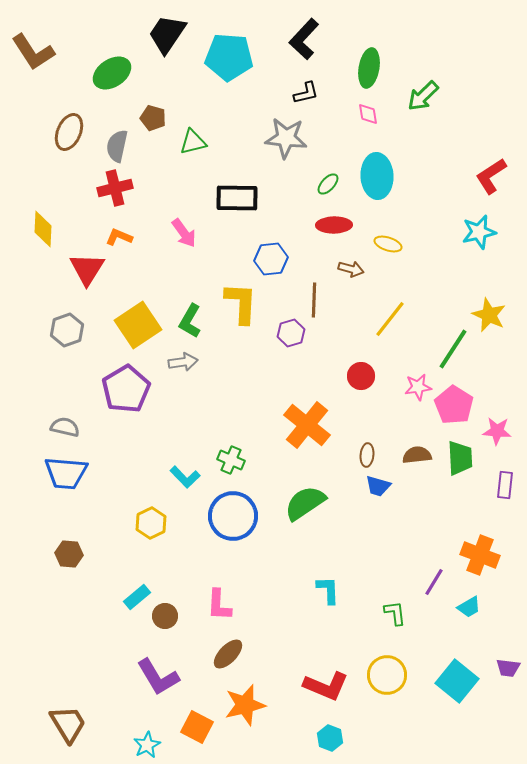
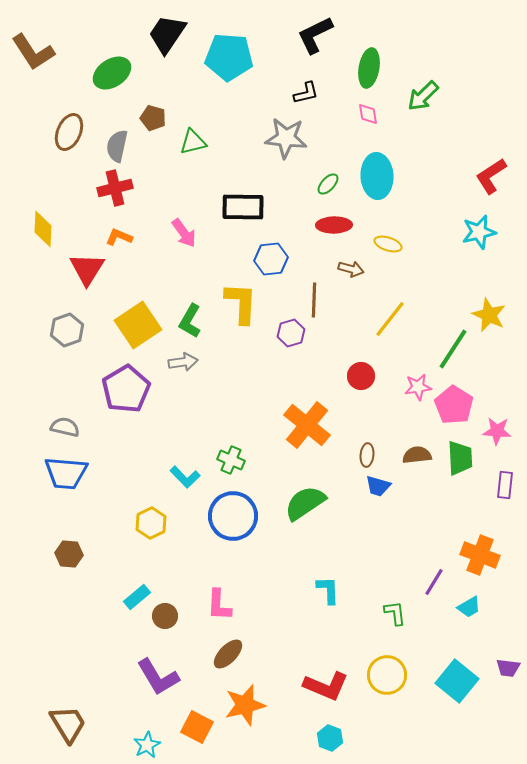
black L-shape at (304, 39): moved 11 px right, 4 px up; rotated 21 degrees clockwise
black rectangle at (237, 198): moved 6 px right, 9 px down
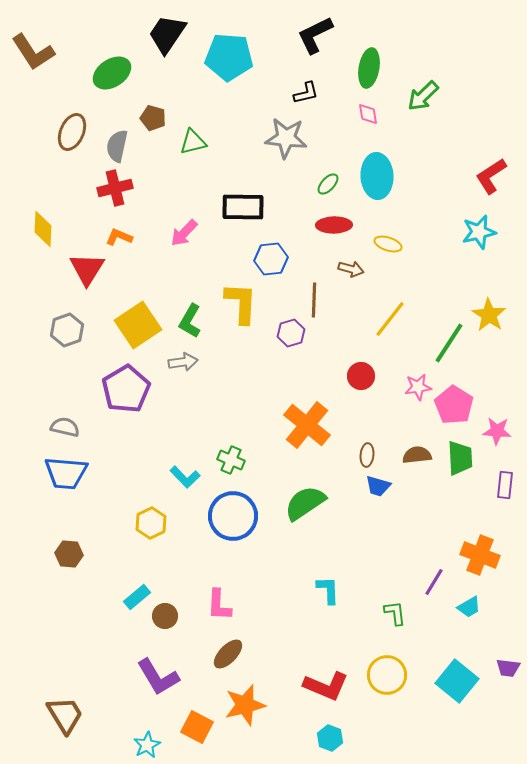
brown ellipse at (69, 132): moved 3 px right
pink arrow at (184, 233): rotated 80 degrees clockwise
yellow star at (489, 315): rotated 8 degrees clockwise
green line at (453, 349): moved 4 px left, 6 px up
brown trapezoid at (68, 724): moved 3 px left, 9 px up
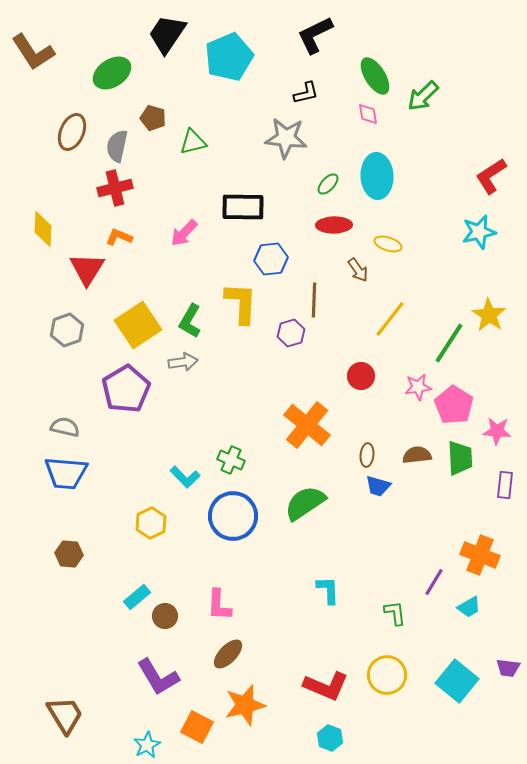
cyan pentagon at (229, 57): rotated 27 degrees counterclockwise
green ellipse at (369, 68): moved 6 px right, 8 px down; rotated 42 degrees counterclockwise
brown arrow at (351, 269): moved 7 px right, 1 px down; rotated 40 degrees clockwise
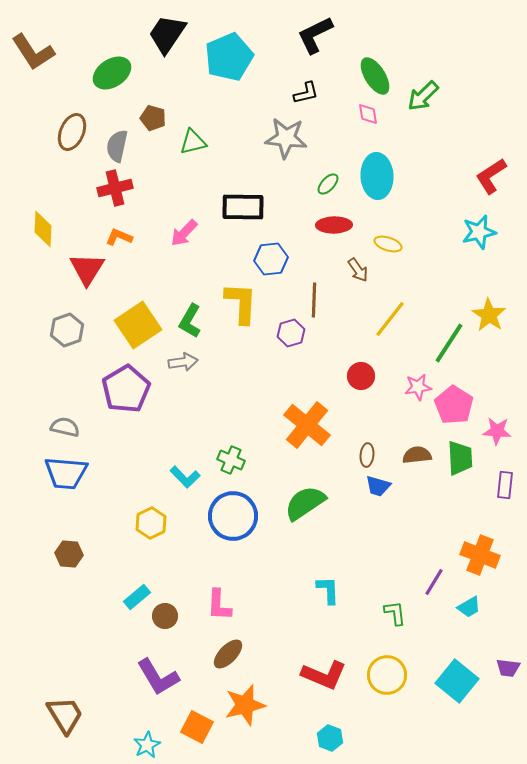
red L-shape at (326, 686): moved 2 px left, 11 px up
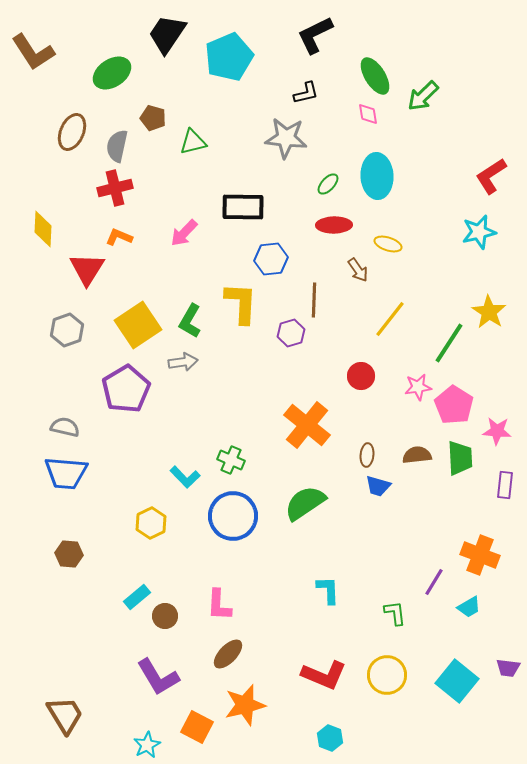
yellow star at (489, 315): moved 3 px up
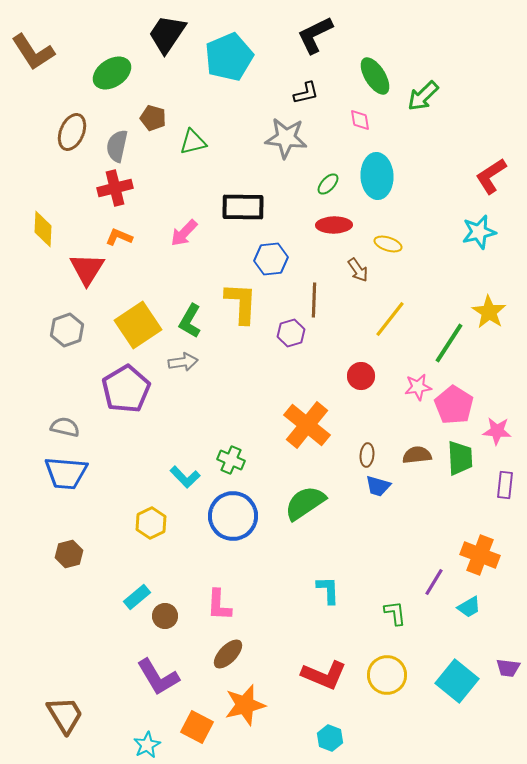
pink diamond at (368, 114): moved 8 px left, 6 px down
brown hexagon at (69, 554): rotated 20 degrees counterclockwise
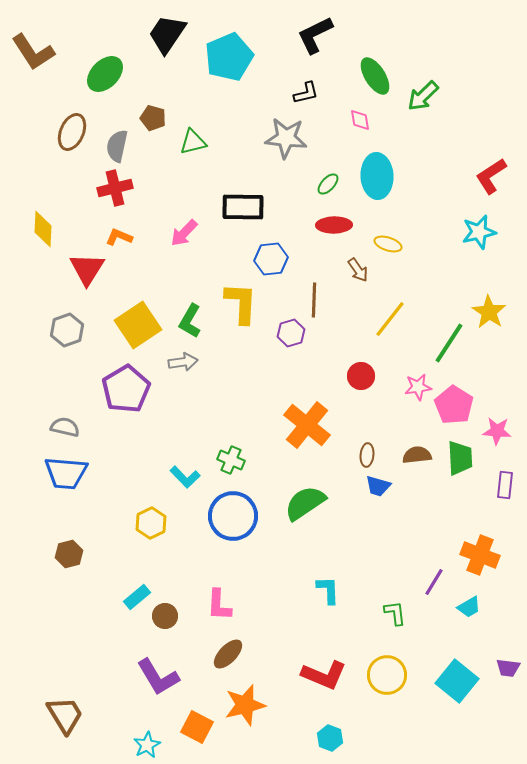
green ellipse at (112, 73): moved 7 px left, 1 px down; rotated 12 degrees counterclockwise
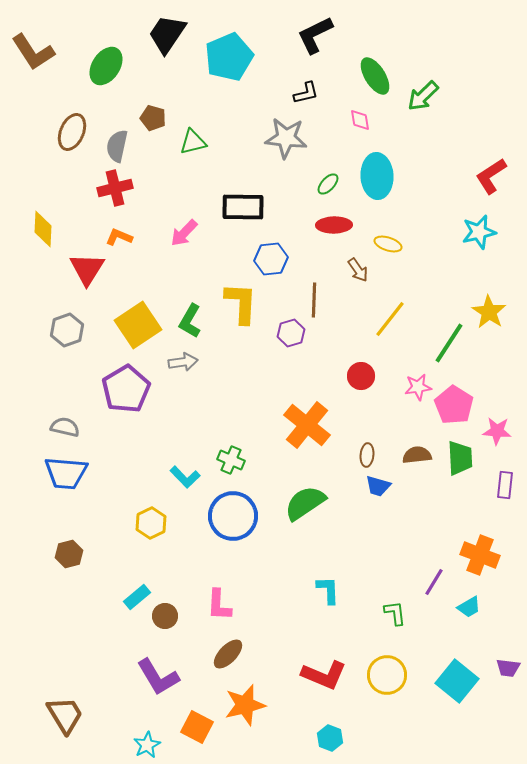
green ellipse at (105, 74): moved 1 px right, 8 px up; rotated 12 degrees counterclockwise
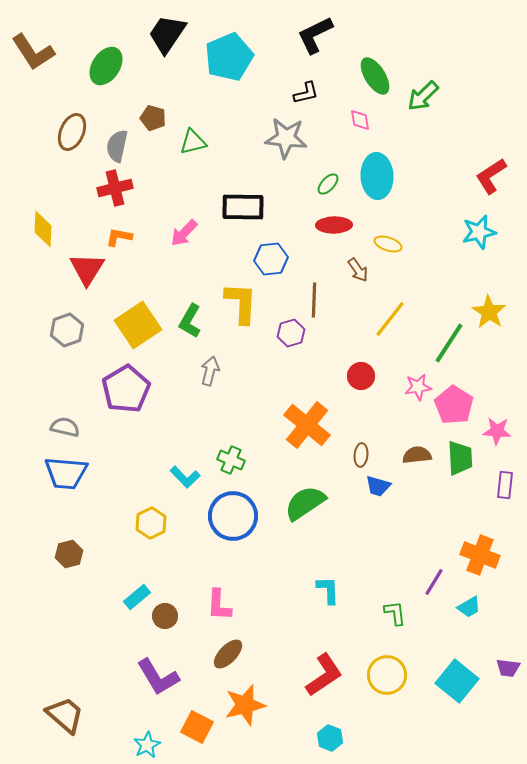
orange L-shape at (119, 237): rotated 12 degrees counterclockwise
gray arrow at (183, 362): moved 27 px right, 9 px down; rotated 68 degrees counterclockwise
brown ellipse at (367, 455): moved 6 px left
red L-shape at (324, 675): rotated 57 degrees counterclockwise
brown trapezoid at (65, 715): rotated 18 degrees counterclockwise
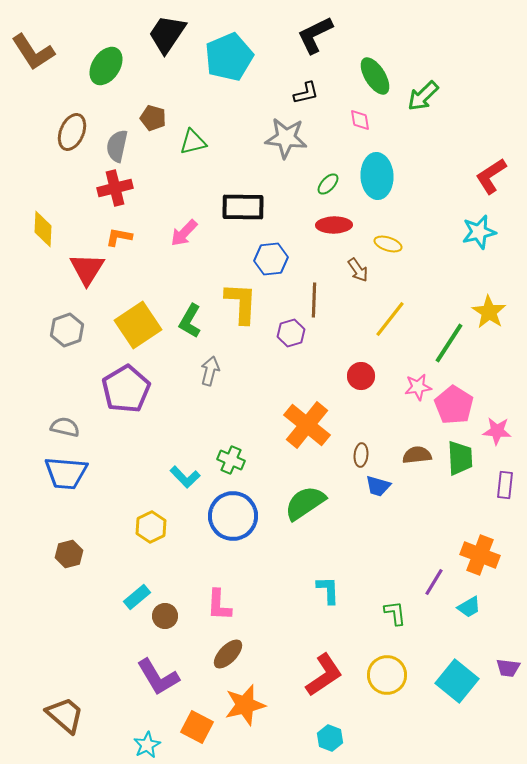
yellow hexagon at (151, 523): moved 4 px down
